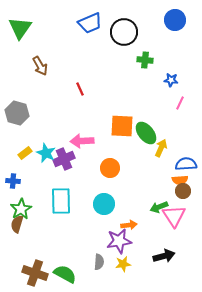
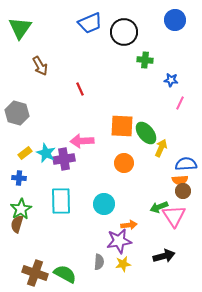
purple cross: rotated 15 degrees clockwise
orange circle: moved 14 px right, 5 px up
blue cross: moved 6 px right, 3 px up
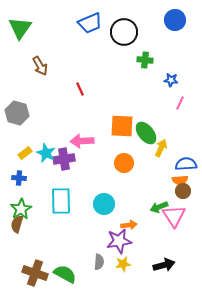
black arrow: moved 9 px down
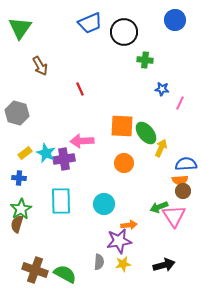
blue star: moved 9 px left, 9 px down
brown cross: moved 3 px up
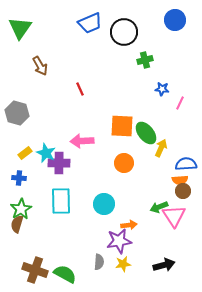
green cross: rotated 21 degrees counterclockwise
purple cross: moved 5 px left, 4 px down; rotated 10 degrees clockwise
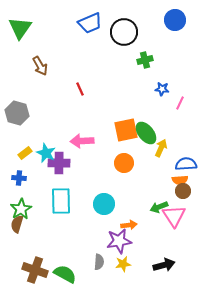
orange square: moved 4 px right, 4 px down; rotated 15 degrees counterclockwise
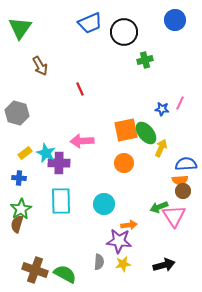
blue star: moved 20 px down
purple star: rotated 15 degrees clockwise
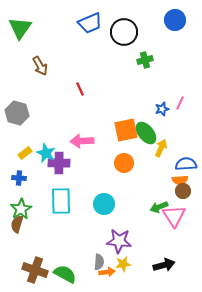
blue star: rotated 24 degrees counterclockwise
orange arrow: moved 22 px left, 47 px down
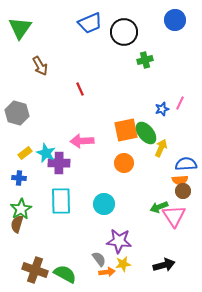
gray semicircle: moved 3 px up; rotated 42 degrees counterclockwise
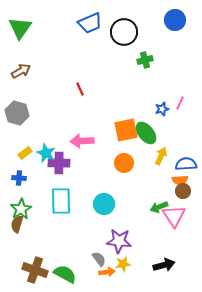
brown arrow: moved 19 px left, 5 px down; rotated 90 degrees counterclockwise
yellow arrow: moved 8 px down
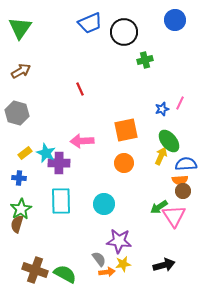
green ellipse: moved 23 px right, 8 px down
green arrow: rotated 12 degrees counterclockwise
